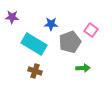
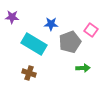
brown cross: moved 6 px left, 2 px down
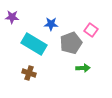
gray pentagon: moved 1 px right, 1 px down
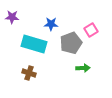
pink square: rotated 24 degrees clockwise
cyan rectangle: rotated 15 degrees counterclockwise
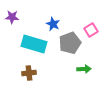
blue star: moved 2 px right; rotated 24 degrees clockwise
gray pentagon: moved 1 px left
green arrow: moved 1 px right, 1 px down
brown cross: rotated 24 degrees counterclockwise
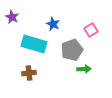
purple star: rotated 24 degrees clockwise
gray pentagon: moved 2 px right, 7 px down
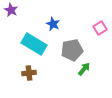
purple star: moved 1 px left, 7 px up
pink square: moved 9 px right, 2 px up
cyan rectangle: rotated 15 degrees clockwise
gray pentagon: rotated 10 degrees clockwise
green arrow: rotated 48 degrees counterclockwise
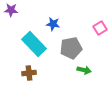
purple star: rotated 24 degrees counterclockwise
blue star: rotated 16 degrees counterclockwise
cyan rectangle: rotated 15 degrees clockwise
gray pentagon: moved 1 px left, 2 px up
green arrow: moved 1 px down; rotated 64 degrees clockwise
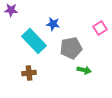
cyan rectangle: moved 3 px up
